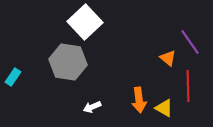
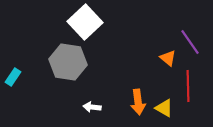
orange arrow: moved 1 px left, 2 px down
white arrow: rotated 30 degrees clockwise
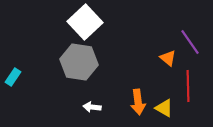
gray hexagon: moved 11 px right
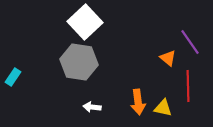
yellow triangle: moved 1 px left; rotated 18 degrees counterclockwise
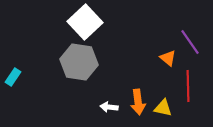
white arrow: moved 17 px right
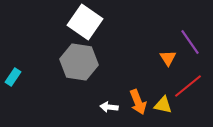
white square: rotated 12 degrees counterclockwise
orange triangle: rotated 18 degrees clockwise
red line: rotated 52 degrees clockwise
orange arrow: rotated 15 degrees counterclockwise
yellow triangle: moved 3 px up
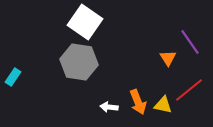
red line: moved 1 px right, 4 px down
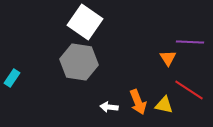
purple line: rotated 52 degrees counterclockwise
cyan rectangle: moved 1 px left, 1 px down
red line: rotated 72 degrees clockwise
yellow triangle: moved 1 px right
